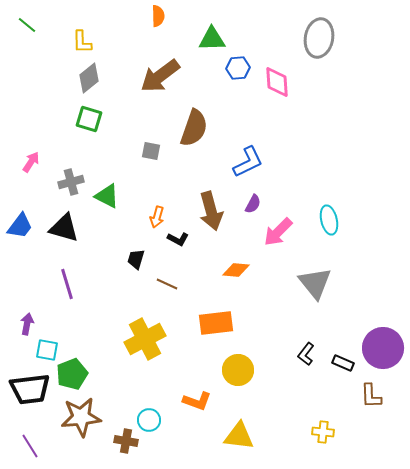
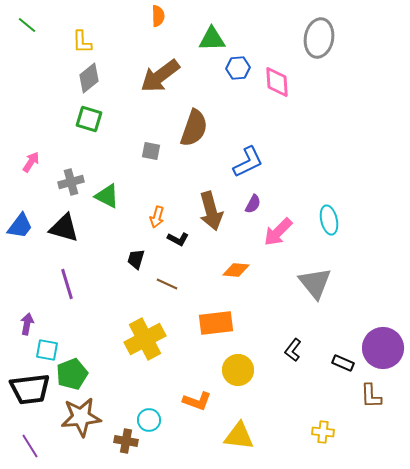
black L-shape at (306, 354): moved 13 px left, 4 px up
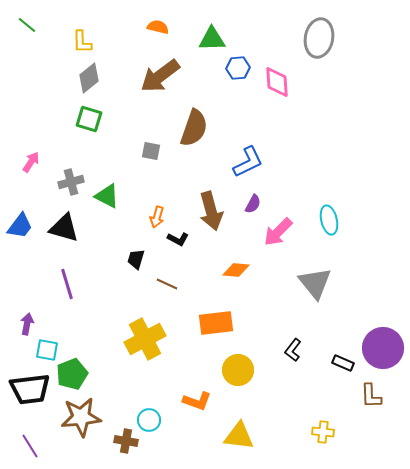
orange semicircle at (158, 16): moved 11 px down; rotated 75 degrees counterclockwise
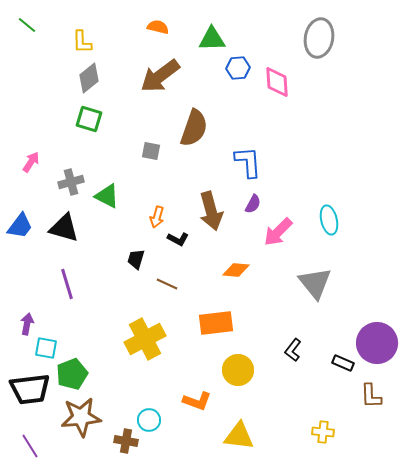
blue L-shape at (248, 162): rotated 68 degrees counterclockwise
purple circle at (383, 348): moved 6 px left, 5 px up
cyan square at (47, 350): moved 1 px left, 2 px up
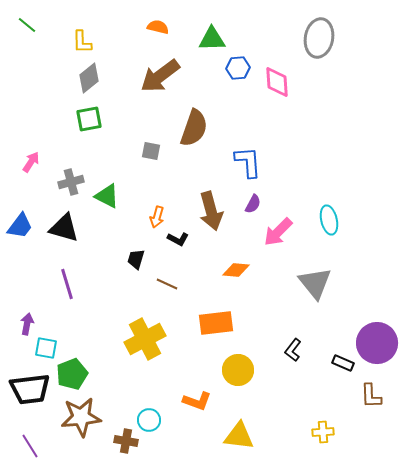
green square at (89, 119): rotated 28 degrees counterclockwise
yellow cross at (323, 432): rotated 10 degrees counterclockwise
